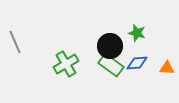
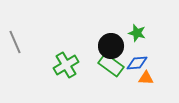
black circle: moved 1 px right
green cross: moved 1 px down
orange triangle: moved 21 px left, 10 px down
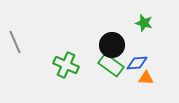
green star: moved 7 px right, 10 px up
black circle: moved 1 px right, 1 px up
green cross: rotated 35 degrees counterclockwise
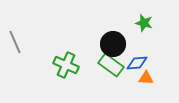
black circle: moved 1 px right, 1 px up
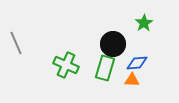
green star: rotated 24 degrees clockwise
gray line: moved 1 px right, 1 px down
green rectangle: moved 6 px left, 3 px down; rotated 70 degrees clockwise
orange triangle: moved 14 px left, 2 px down
